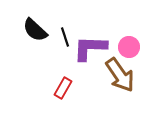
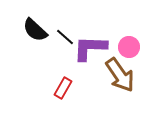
black line: rotated 30 degrees counterclockwise
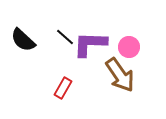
black semicircle: moved 12 px left, 10 px down
purple L-shape: moved 4 px up
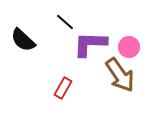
black line: moved 15 px up
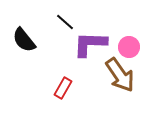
black semicircle: moved 1 px right; rotated 8 degrees clockwise
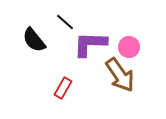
black semicircle: moved 10 px right
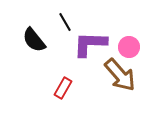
black line: rotated 18 degrees clockwise
brown arrow: rotated 6 degrees counterclockwise
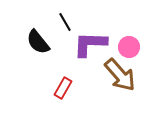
black semicircle: moved 4 px right, 2 px down
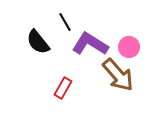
purple L-shape: rotated 30 degrees clockwise
brown arrow: moved 2 px left
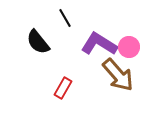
black line: moved 4 px up
purple L-shape: moved 9 px right
